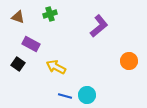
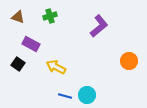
green cross: moved 2 px down
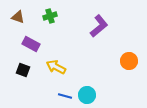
black square: moved 5 px right, 6 px down; rotated 16 degrees counterclockwise
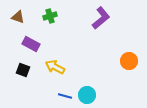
purple L-shape: moved 2 px right, 8 px up
yellow arrow: moved 1 px left
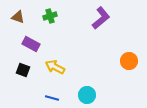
blue line: moved 13 px left, 2 px down
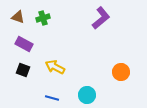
green cross: moved 7 px left, 2 px down
purple rectangle: moved 7 px left
orange circle: moved 8 px left, 11 px down
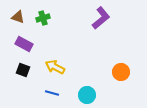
blue line: moved 5 px up
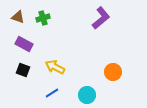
orange circle: moved 8 px left
blue line: rotated 48 degrees counterclockwise
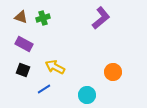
brown triangle: moved 3 px right
blue line: moved 8 px left, 4 px up
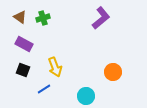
brown triangle: moved 1 px left; rotated 16 degrees clockwise
yellow arrow: rotated 138 degrees counterclockwise
cyan circle: moved 1 px left, 1 px down
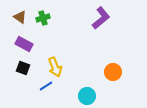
black square: moved 2 px up
blue line: moved 2 px right, 3 px up
cyan circle: moved 1 px right
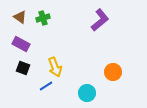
purple L-shape: moved 1 px left, 2 px down
purple rectangle: moved 3 px left
cyan circle: moved 3 px up
